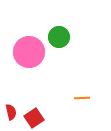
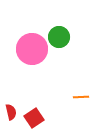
pink circle: moved 3 px right, 3 px up
orange line: moved 1 px left, 1 px up
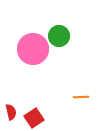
green circle: moved 1 px up
pink circle: moved 1 px right
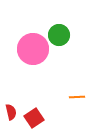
green circle: moved 1 px up
orange line: moved 4 px left
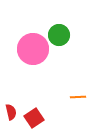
orange line: moved 1 px right
